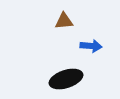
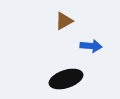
brown triangle: rotated 24 degrees counterclockwise
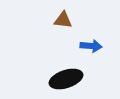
brown triangle: moved 1 px left, 1 px up; rotated 36 degrees clockwise
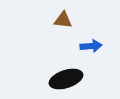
blue arrow: rotated 10 degrees counterclockwise
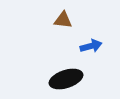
blue arrow: rotated 10 degrees counterclockwise
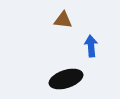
blue arrow: rotated 80 degrees counterclockwise
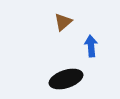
brown triangle: moved 2 px down; rotated 48 degrees counterclockwise
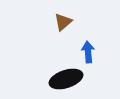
blue arrow: moved 3 px left, 6 px down
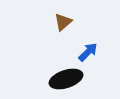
blue arrow: rotated 50 degrees clockwise
